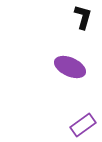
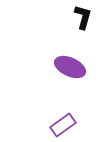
purple rectangle: moved 20 px left
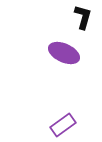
purple ellipse: moved 6 px left, 14 px up
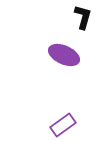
purple ellipse: moved 2 px down
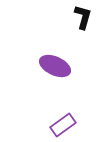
purple ellipse: moved 9 px left, 11 px down
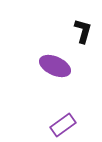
black L-shape: moved 14 px down
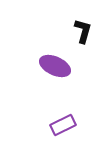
purple rectangle: rotated 10 degrees clockwise
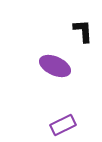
black L-shape: rotated 20 degrees counterclockwise
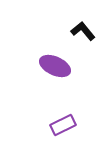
black L-shape: rotated 35 degrees counterclockwise
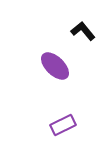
purple ellipse: rotated 20 degrees clockwise
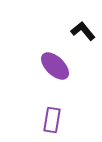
purple rectangle: moved 11 px left, 5 px up; rotated 55 degrees counterclockwise
